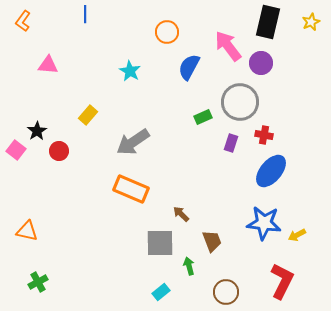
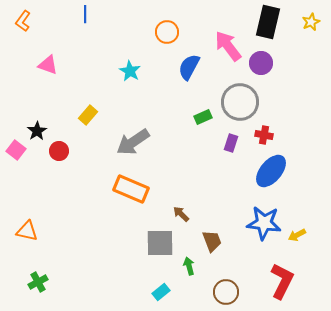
pink triangle: rotated 15 degrees clockwise
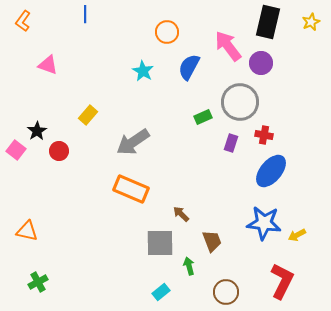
cyan star: moved 13 px right
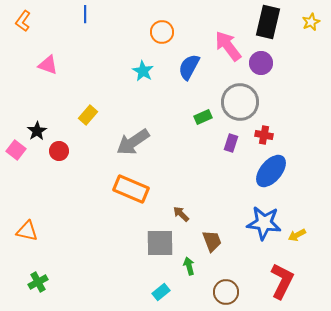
orange circle: moved 5 px left
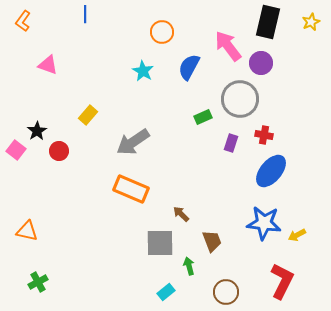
gray circle: moved 3 px up
cyan rectangle: moved 5 px right
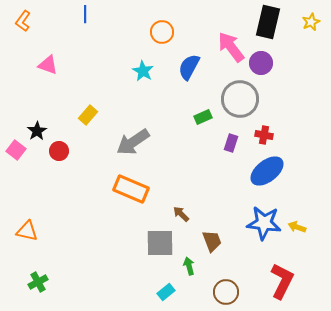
pink arrow: moved 3 px right, 1 px down
blue ellipse: moved 4 px left; rotated 12 degrees clockwise
yellow arrow: moved 8 px up; rotated 48 degrees clockwise
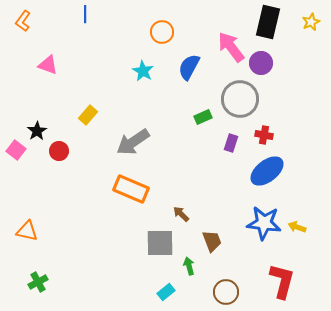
red L-shape: rotated 12 degrees counterclockwise
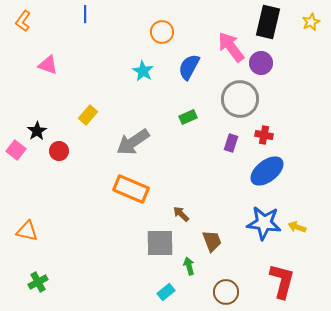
green rectangle: moved 15 px left
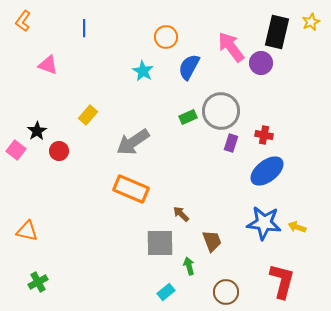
blue line: moved 1 px left, 14 px down
black rectangle: moved 9 px right, 10 px down
orange circle: moved 4 px right, 5 px down
gray circle: moved 19 px left, 12 px down
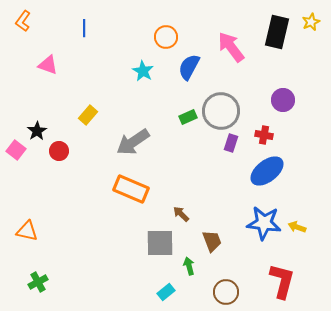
purple circle: moved 22 px right, 37 px down
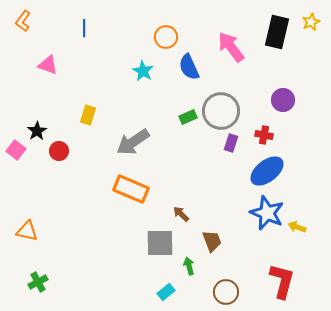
blue semicircle: rotated 52 degrees counterclockwise
yellow rectangle: rotated 24 degrees counterclockwise
blue star: moved 3 px right, 10 px up; rotated 16 degrees clockwise
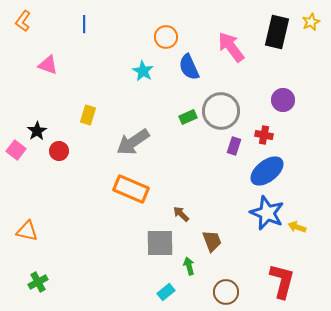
blue line: moved 4 px up
purple rectangle: moved 3 px right, 3 px down
